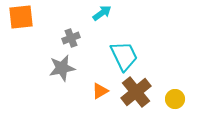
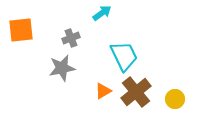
orange square: moved 13 px down
orange triangle: moved 3 px right
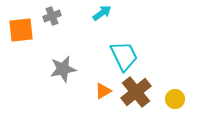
gray cross: moved 19 px left, 22 px up
gray star: moved 1 px right, 1 px down
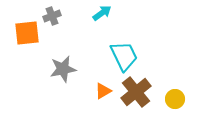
orange square: moved 6 px right, 3 px down
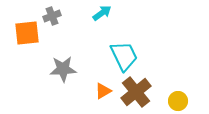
gray star: rotated 8 degrees clockwise
yellow circle: moved 3 px right, 2 px down
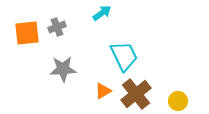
gray cross: moved 5 px right, 11 px down
brown cross: moved 2 px down
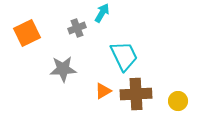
cyan arrow: rotated 24 degrees counterclockwise
gray cross: moved 20 px right, 1 px down
orange square: rotated 20 degrees counterclockwise
brown cross: rotated 36 degrees clockwise
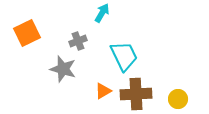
gray cross: moved 1 px right, 13 px down
gray star: rotated 20 degrees clockwise
yellow circle: moved 2 px up
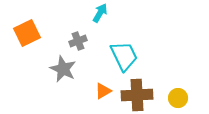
cyan arrow: moved 2 px left
gray star: rotated 8 degrees clockwise
brown cross: moved 1 px right, 1 px down
yellow circle: moved 1 px up
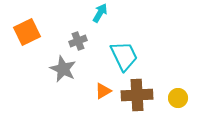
orange square: moved 1 px up
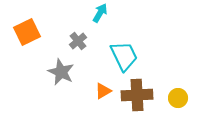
gray cross: rotated 18 degrees counterclockwise
gray star: moved 2 px left, 3 px down
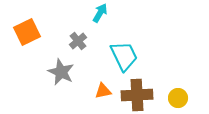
orange triangle: rotated 18 degrees clockwise
